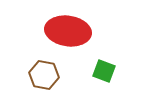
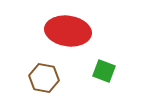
brown hexagon: moved 3 px down
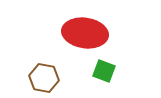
red ellipse: moved 17 px right, 2 px down
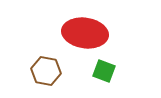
brown hexagon: moved 2 px right, 7 px up
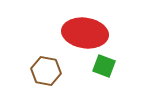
green square: moved 5 px up
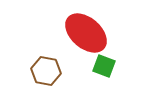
red ellipse: moved 1 px right; rotated 33 degrees clockwise
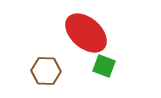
brown hexagon: rotated 8 degrees counterclockwise
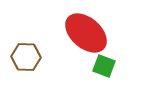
brown hexagon: moved 20 px left, 14 px up
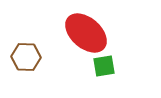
green square: rotated 30 degrees counterclockwise
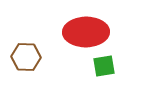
red ellipse: moved 1 px up; rotated 42 degrees counterclockwise
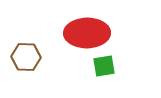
red ellipse: moved 1 px right, 1 px down
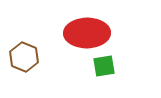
brown hexagon: moved 2 px left; rotated 20 degrees clockwise
